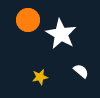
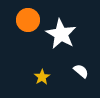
yellow star: moved 2 px right; rotated 21 degrees counterclockwise
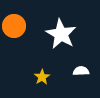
orange circle: moved 14 px left, 6 px down
white semicircle: rotated 42 degrees counterclockwise
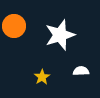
white star: moved 1 px left, 1 px down; rotated 24 degrees clockwise
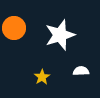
orange circle: moved 2 px down
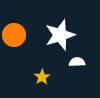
orange circle: moved 7 px down
white semicircle: moved 4 px left, 9 px up
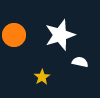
white semicircle: moved 3 px right; rotated 14 degrees clockwise
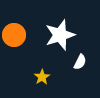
white semicircle: rotated 105 degrees clockwise
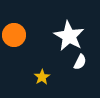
white star: moved 9 px right, 1 px down; rotated 24 degrees counterclockwise
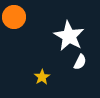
orange circle: moved 18 px up
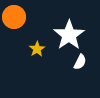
white star: moved 1 px up; rotated 8 degrees clockwise
yellow star: moved 5 px left, 28 px up
